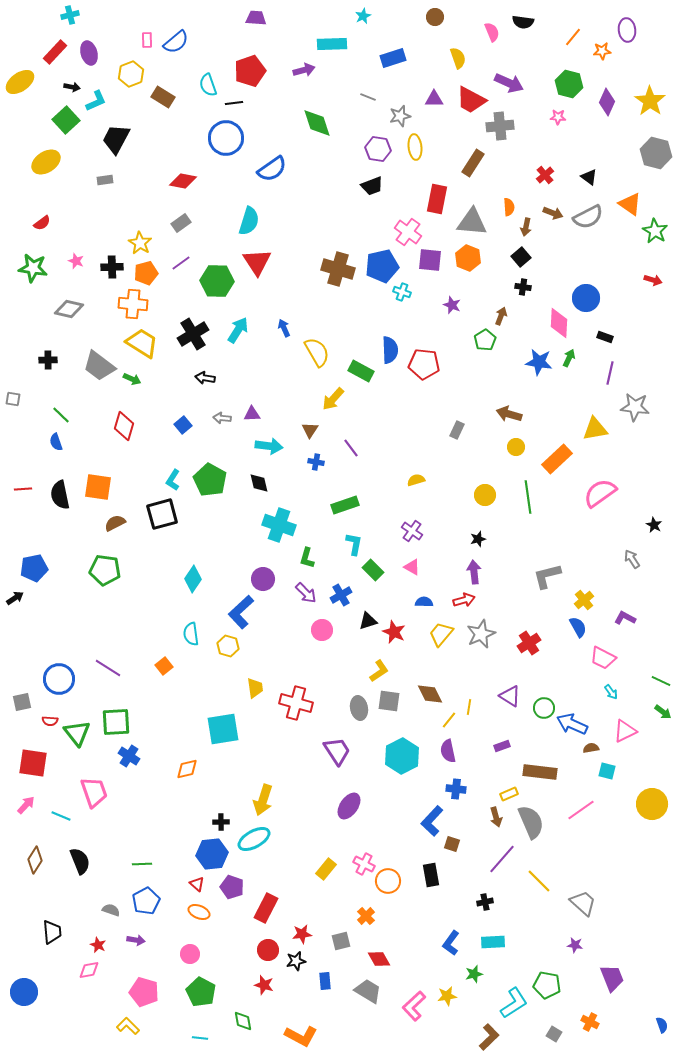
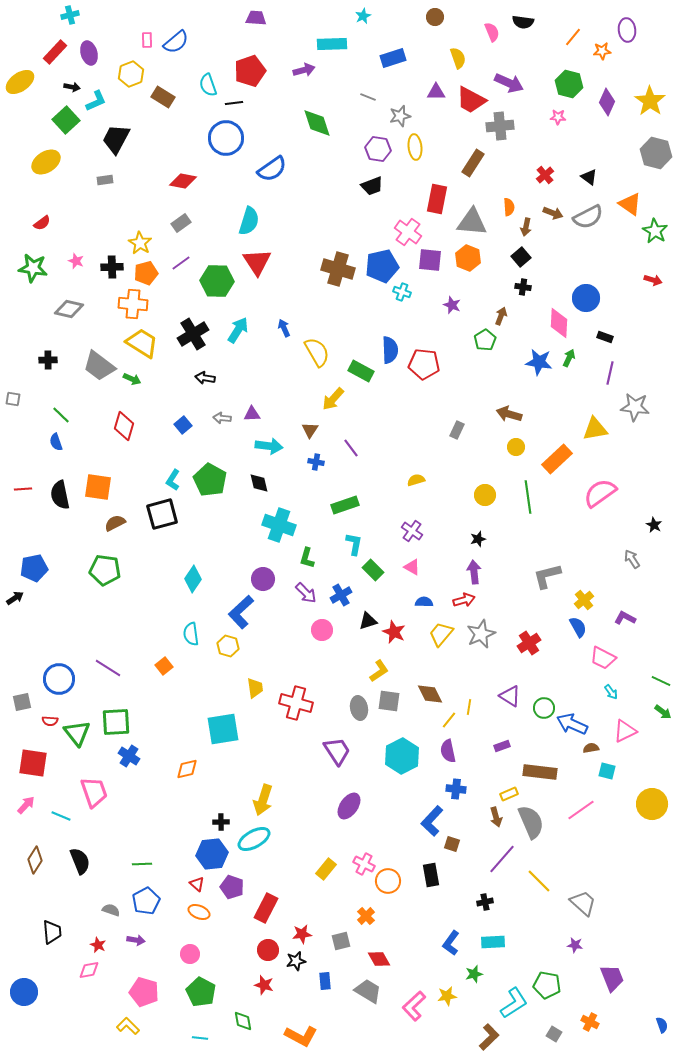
purple triangle at (434, 99): moved 2 px right, 7 px up
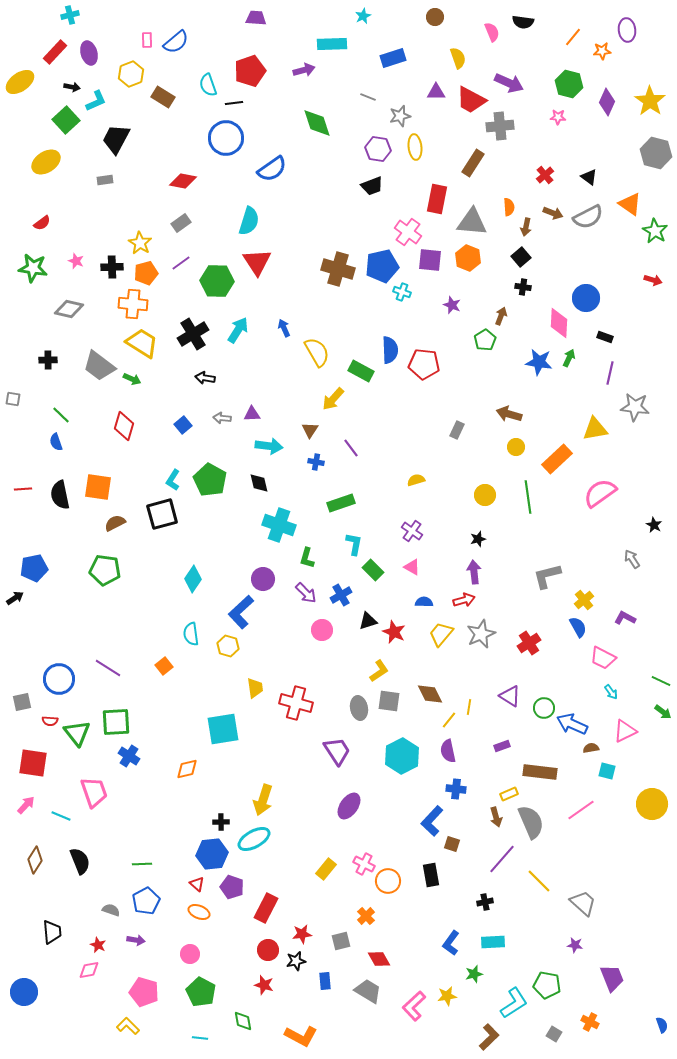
green rectangle at (345, 505): moved 4 px left, 2 px up
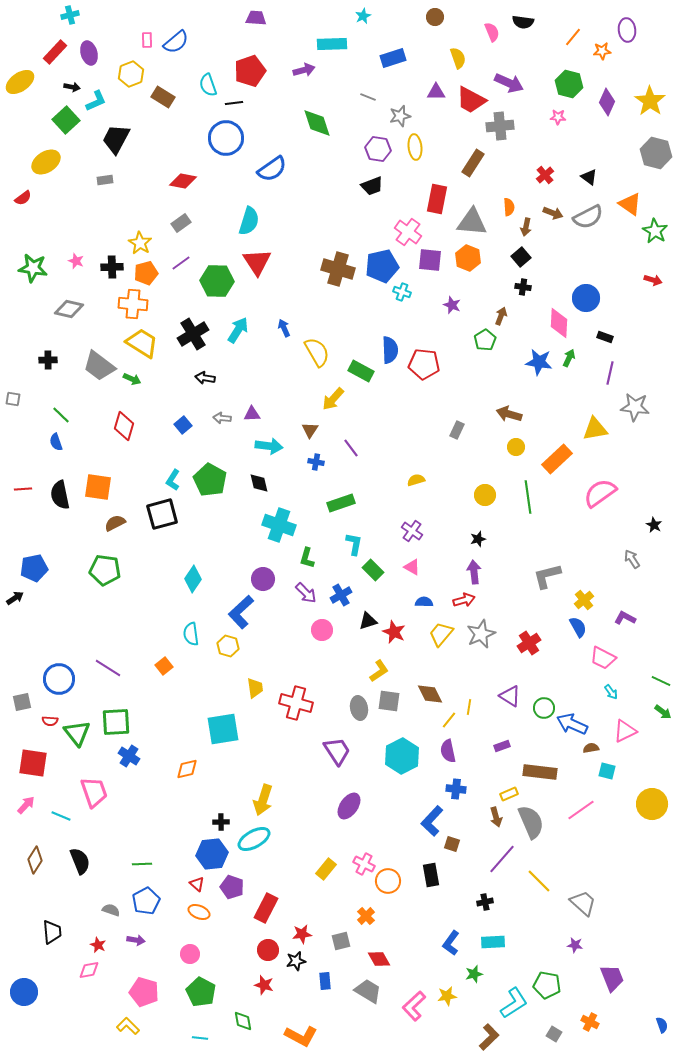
red semicircle at (42, 223): moved 19 px left, 25 px up
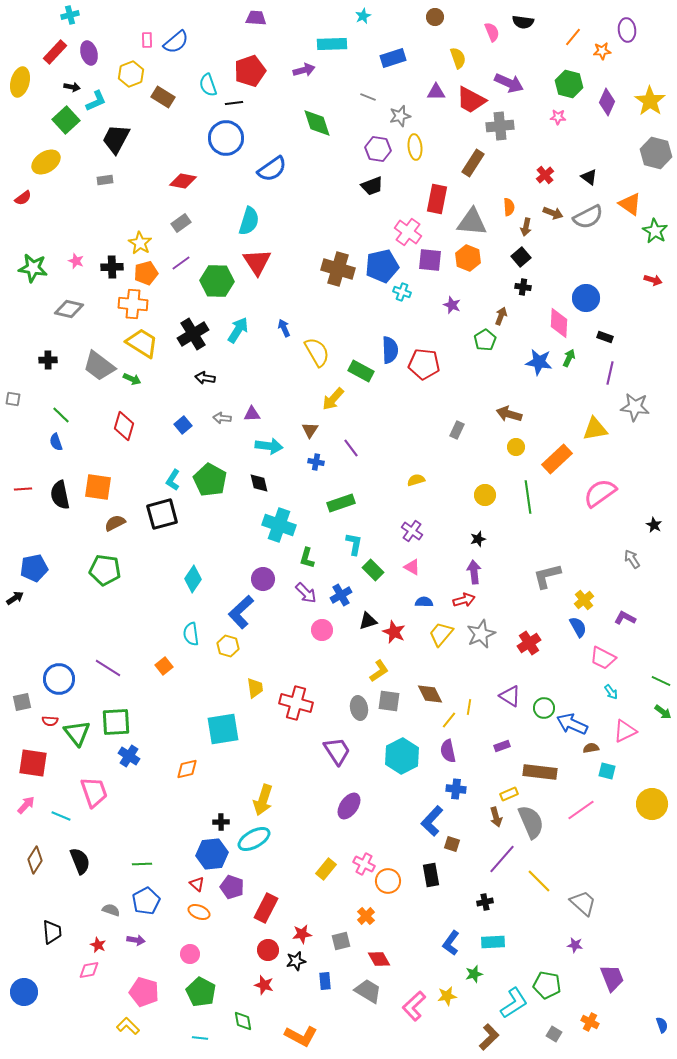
yellow ellipse at (20, 82): rotated 40 degrees counterclockwise
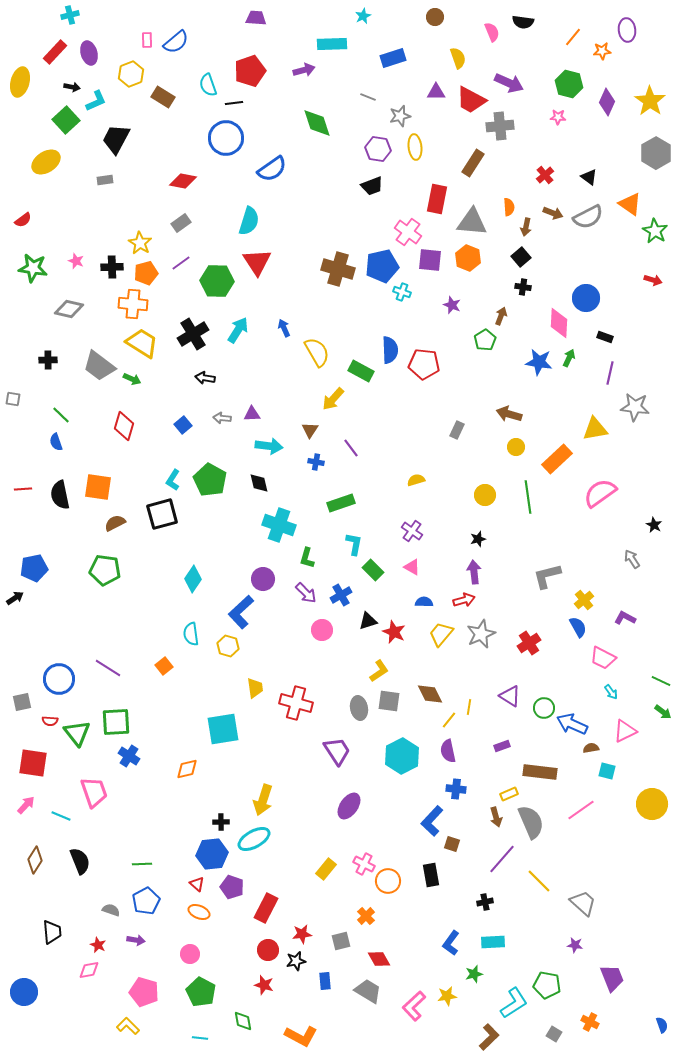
gray hexagon at (656, 153): rotated 16 degrees clockwise
red semicircle at (23, 198): moved 22 px down
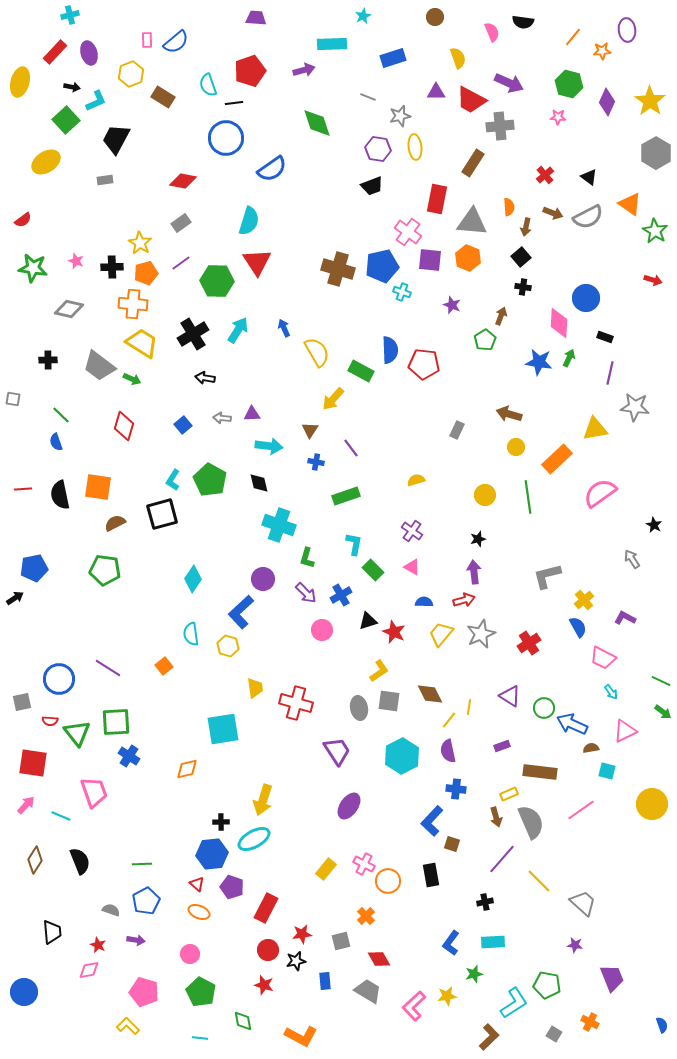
green rectangle at (341, 503): moved 5 px right, 7 px up
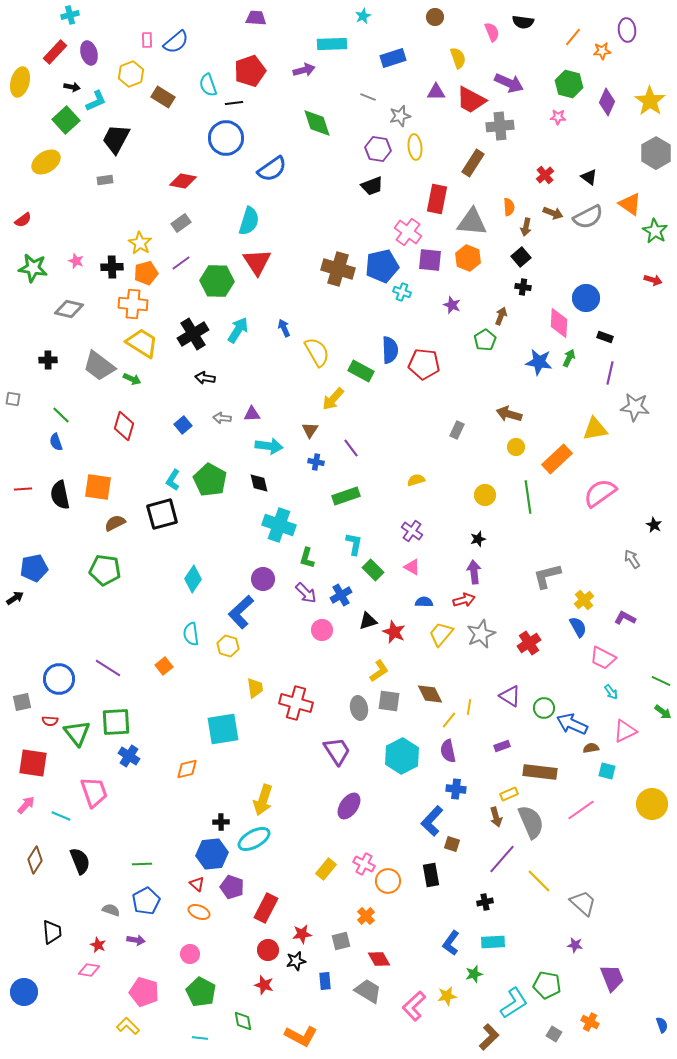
pink diamond at (89, 970): rotated 20 degrees clockwise
